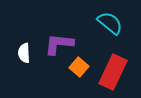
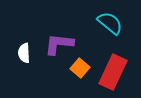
orange square: moved 1 px right, 1 px down
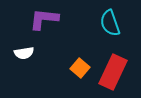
cyan semicircle: rotated 148 degrees counterclockwise
purple L-shape: moved 15 px left, 25 px up
white semicircle: rotated 96 degrees counterclockwise
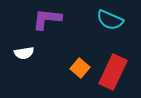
purple L-shape: moved 3 px right
cyan semicircle: moved 3 px up; rotated 48 degrees counterclockwise
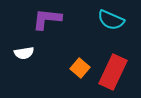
cyan semicircle: moved 1 px right
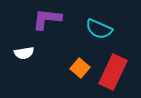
cyan semicircle: moved 12 px left, 9 px down
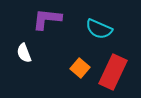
white semicircle: rotated 78 degrees clockwise
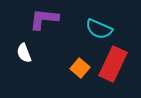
purple L-shape: moved 3 px left
red rectangle: moved 8 px up
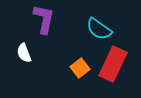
purple L-shape: rotated 96 degrees clockwise
cyan semicircle: rotated 12 degrees clockwise
orange square: rotated 12 degrees clockwise
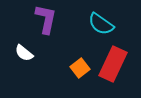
purple L-shape: moved 2 px right
cyan semicircle: moved 2 px right, 5 px up
white semicircle: rotated 30 degrees counterclockwise
